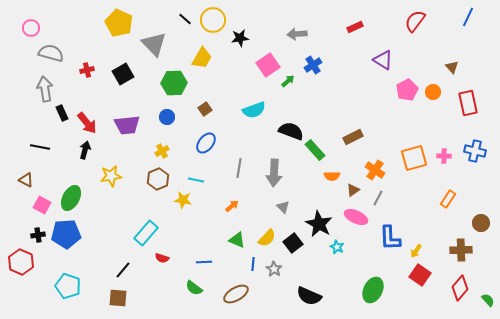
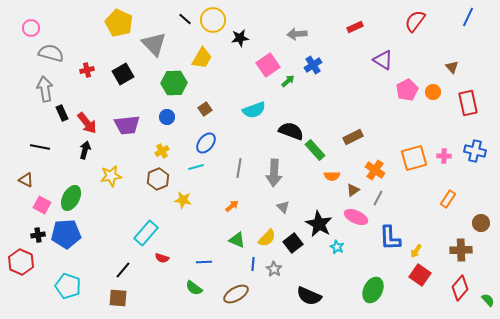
cyan line at (196, 180): moved 13 px up; rotated 28 degrees counterclockwise
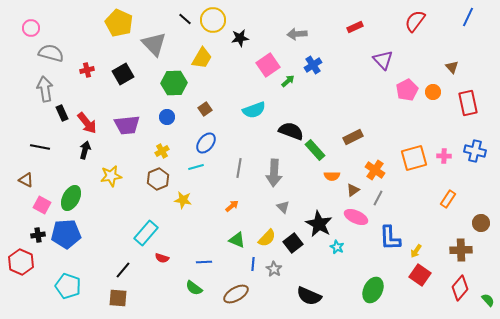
purple triangle at (383, 60): rotated 15 degrees clockwise
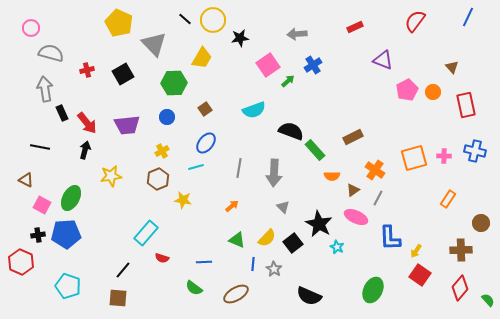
purple triangle at (383, 60): rotated 25 degrees counterclockwise
red rectangle at (468, 103): moved 2 px left, 2 px down
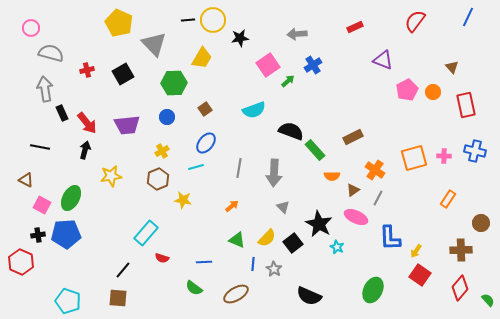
black line at (185, 19): moved 3 px right, 1 px down; rotated 48 degrees counterclockwise
cyan pentagon at (68, 286): moved 15 px down
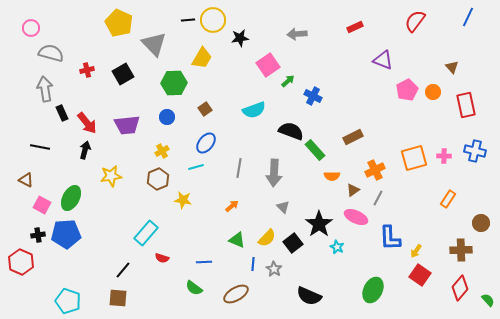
blue cross at (313, 65): moved 31 px down; rotated 30 degrees counterclockwise
orange cross at (375, 170): rotated 30 degrees clockwise
black star at (319, 224): rotated 8 degrees clockwise
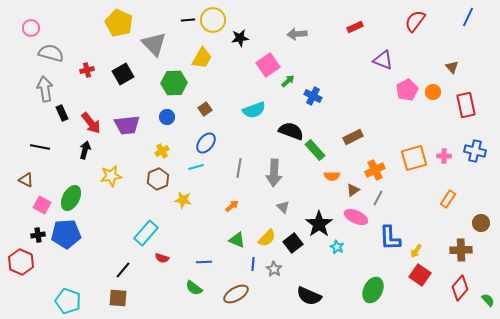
red arrow at (87, 123): moved 4 px right
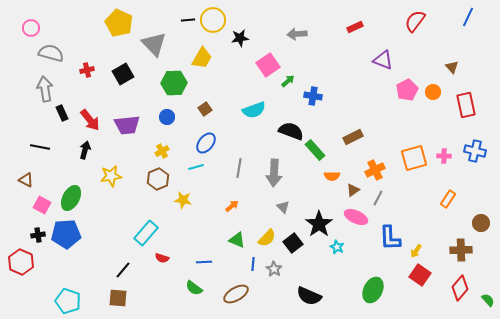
blue cross at (313, 96): rotated 18 degrees counterclockwise
red arrow at (91, 123): moved 1 px left, 3 px up
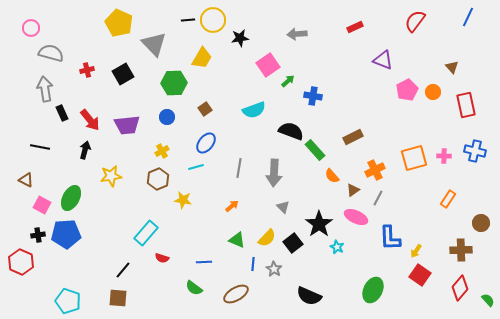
orange semicircle at (332, 176): rotated 49 degrees clockwise
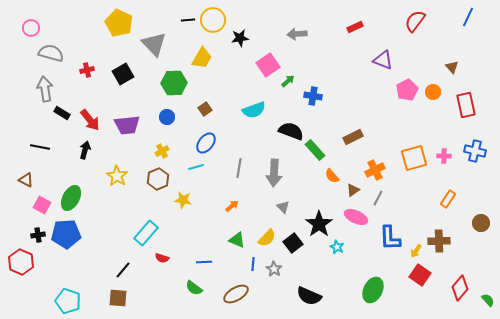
black rectangle at (62, 113): rotated 35 degrees counterclockwise
yellow star at (111, 176): moved 6 px right; rotated 30 degrees counterclockwise
brown cross at (461, 250): moved 22 px left, 9 px up
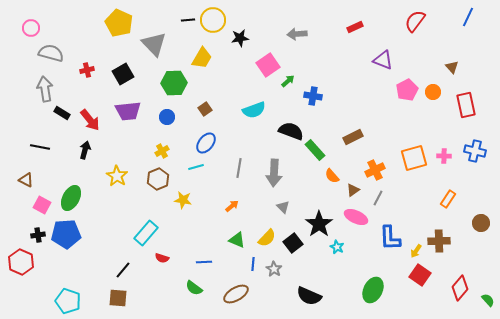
purple trapezoid at (127, 125): moved 1 px right, 14 px up
